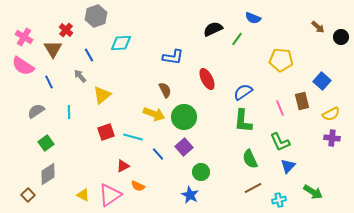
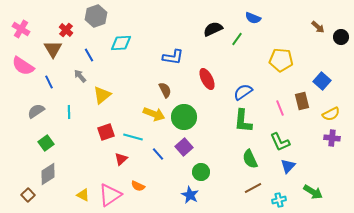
pink cross at (24, 37): moved 3 px left, 8 px up
red triangle at (123, 166): moved 2 px left, 7 px up; rotated 16 degrees counterclockwise
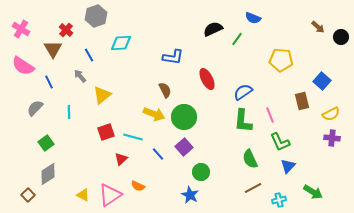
pink line at (280, 108): moved 10 px left, 7 px down
gray semicircle at (36, 111): moved 1 px left, 3 px up; rotated 12 degrees counterclockwise
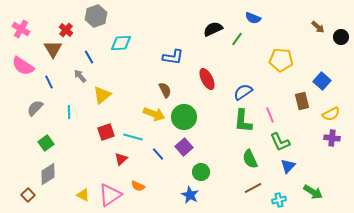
blue line at (89, 55): moved 2 px down
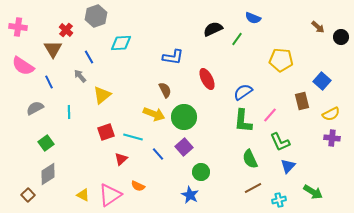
pink cross at (21, 29): moved 3 px left, 2 px up; rotated 24 degrees counterclockwise
gray semicircle at (35, 108): rotated 18 degrees clockwise
pink line at (270, 115): rotated 63 degrees clockwise
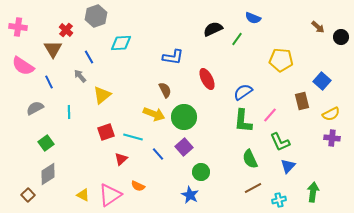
green arrow at (313, 192): rotated 114 degrees counterclockwise
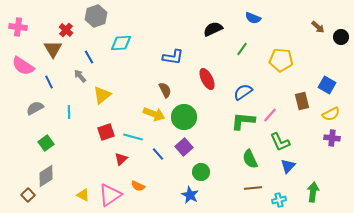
green line at (237, 39): moved 5 px right, 10 px down
blue square at (322, 81): moved 5 px right, 4 px down; rotated 12 degrees counterclockwise
green L-shape at (243, 121): rotated 90 degrees clockwise
gray diamond at (48, 174): moved 2 px left, 2 px down
brown line at (253, 188): rotated 24 degrees clockwise
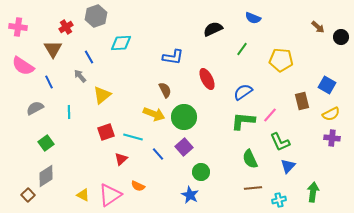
red cross at (66, 30): moved 3 px up; rotated 16 degrees clockwise
